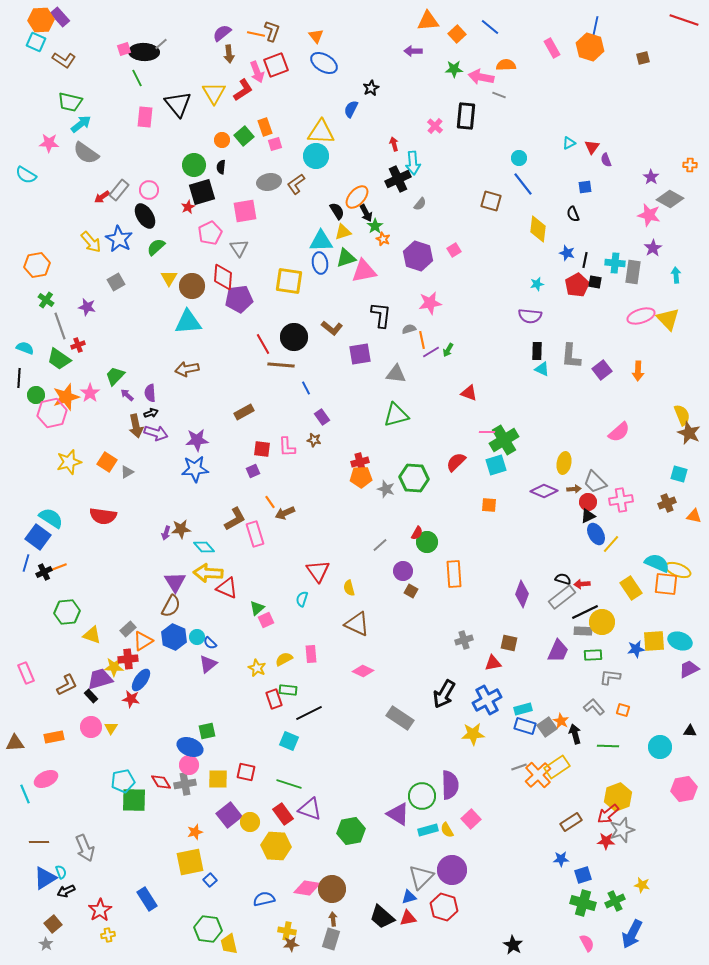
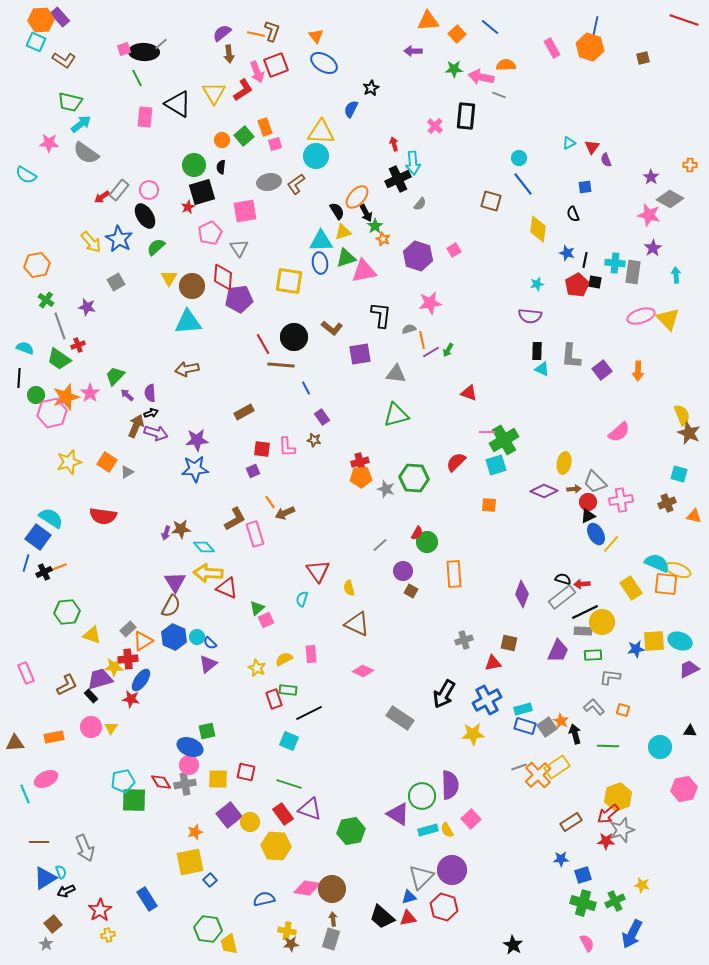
black triangle at (178, 104): rotated 20 degrees counterclockwise
brown arrow at (136, 426): rotated 145 degrees counterclockwise
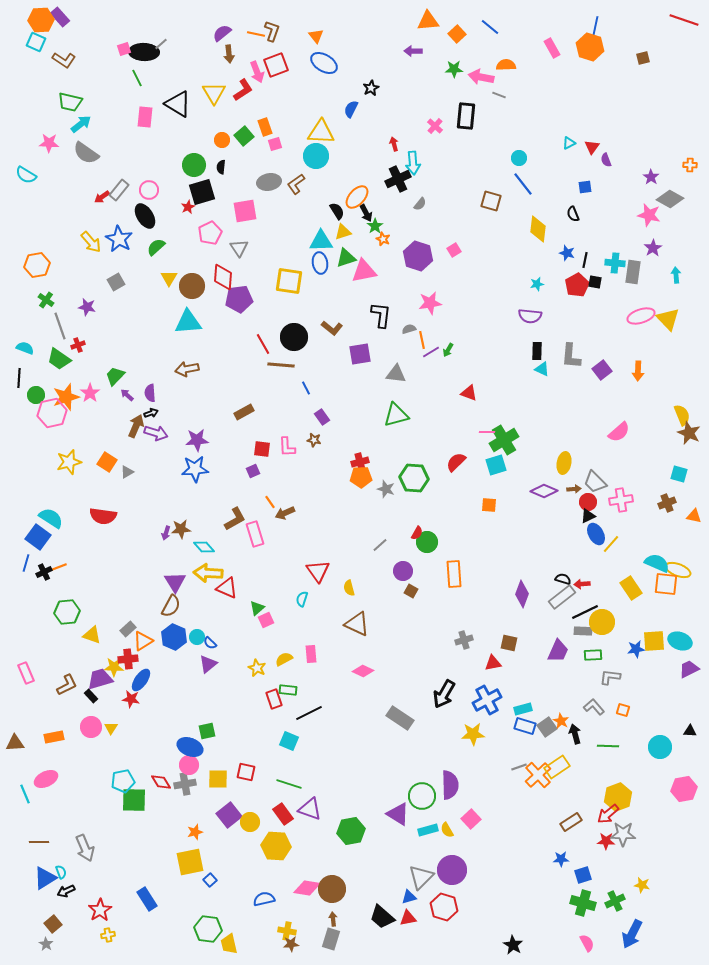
gray star at (622, 830): moved 1 px right, 4 px down; rotated 20 degrees clockwise
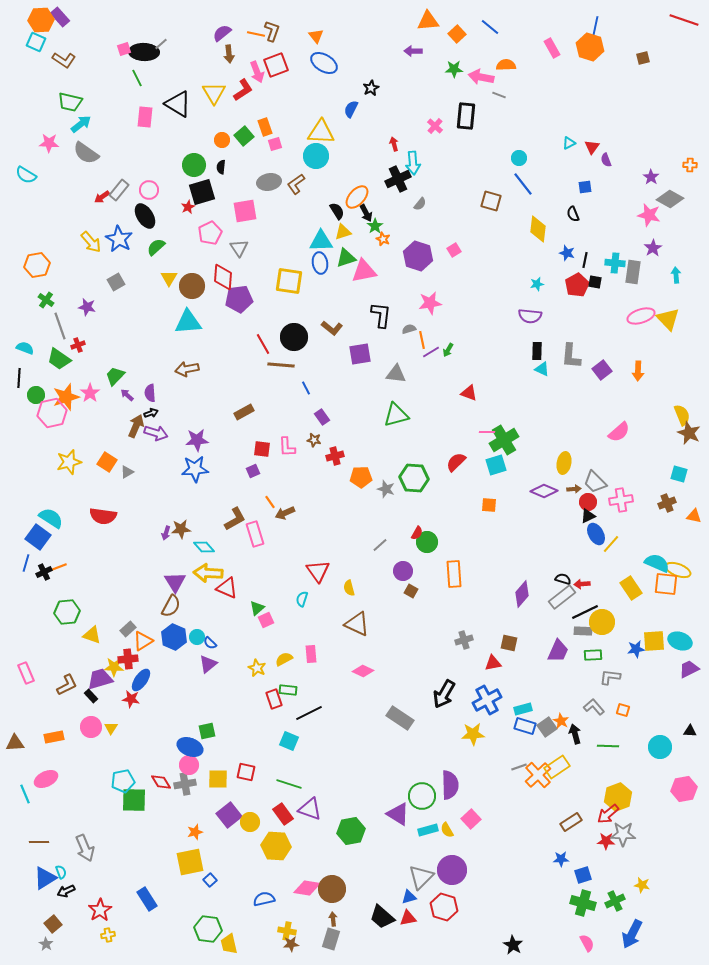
red cross at (360, 462): moved 25 px left, 6 px up
purple diamond at (522, 594): rotated 20 degrees clockwise
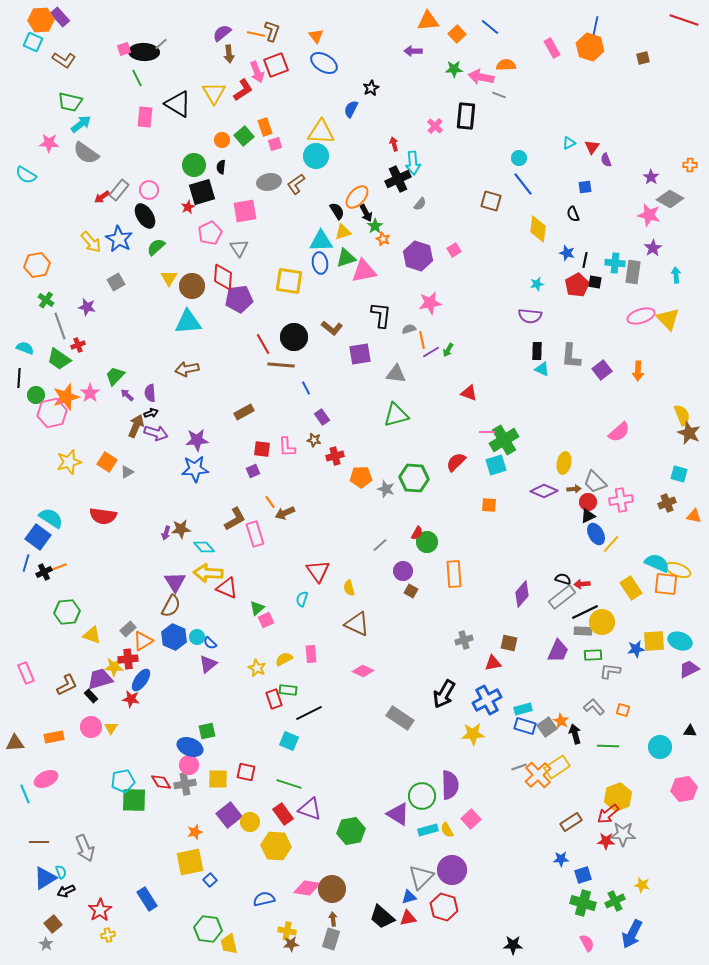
cyan square at (36, 42): moved 3 px left
gray L-shape at (610, 677): moved 6 px up
black star at (513, 945): rotated 30 degrees counterclockwise
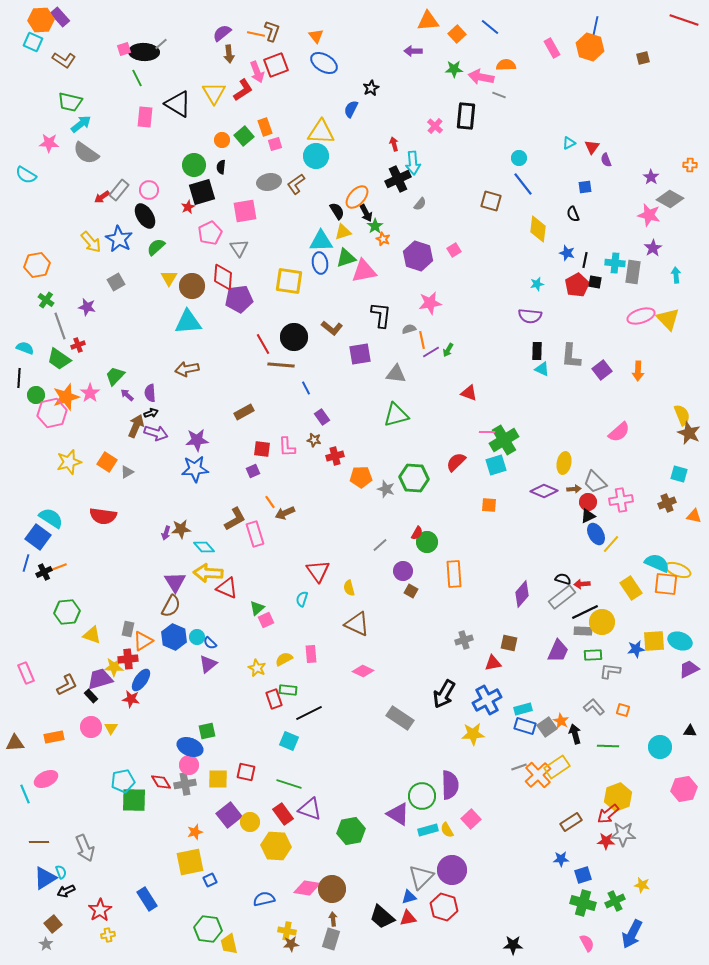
gray rectangle at (128, 629): rotated 35 degrees counterclockwise
blue square at (210, 880): rotated 16 degrees clockwise
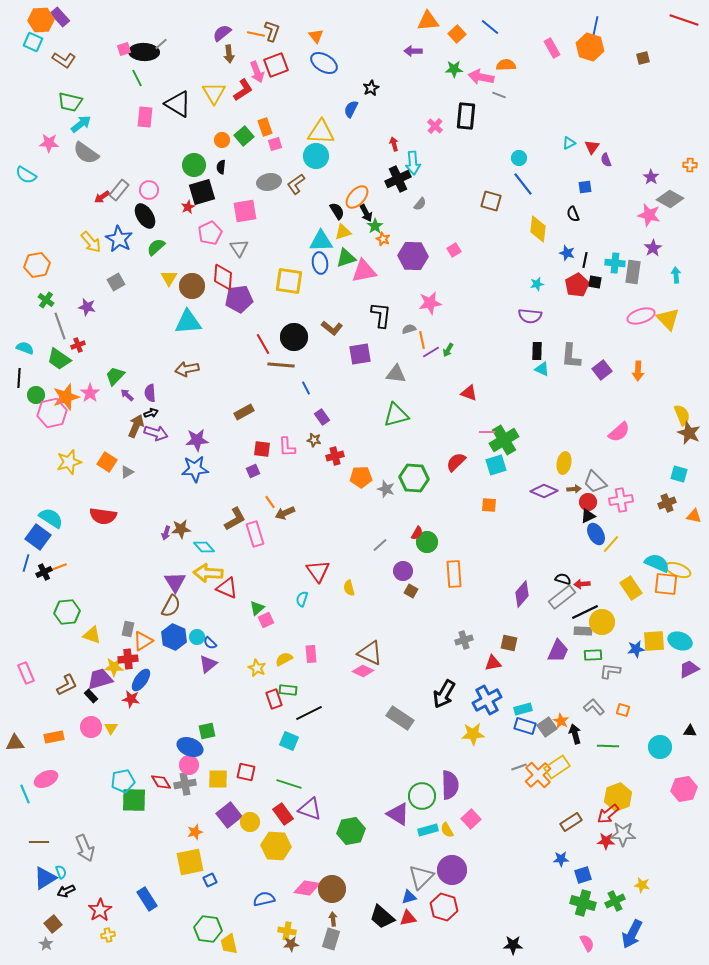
purple hexagon at (418, 256): moved 5 px left; rotated 16 degrees counterclockwise
brown triangle at (357, 624): moved 13 px right, 29 px down
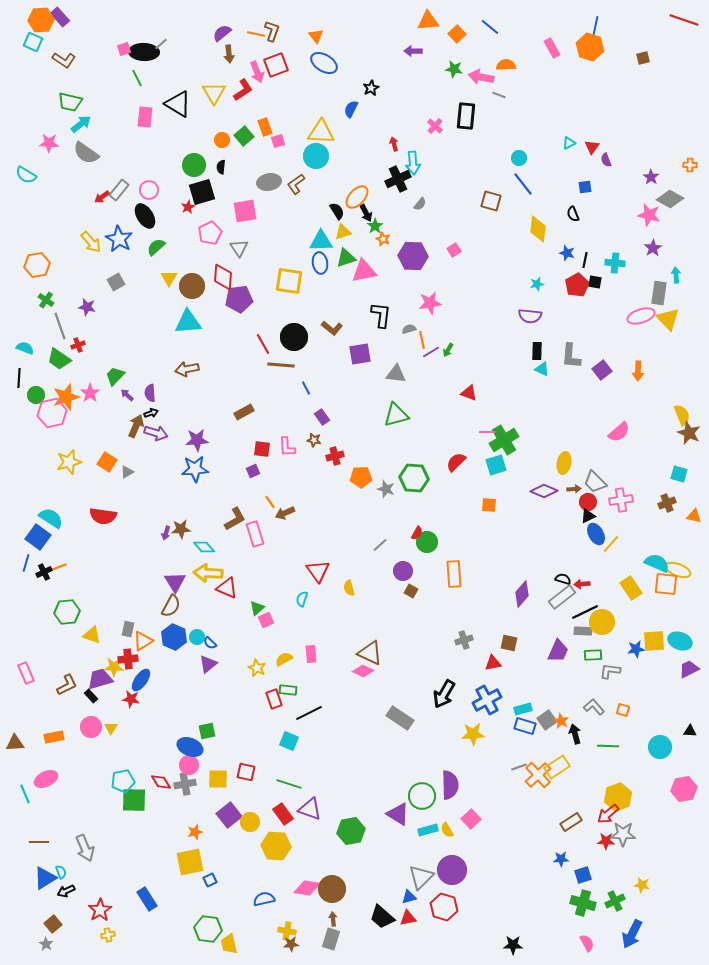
green star at (454, 69): rotated 12 degrees clockwise
pink square at (275, 144): moved 3 px right, 3 px up
gray rectangle at (633, 272): moved 26 px right, 21 px down
gray square at (547, 727): moved 7 px up
